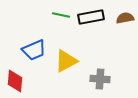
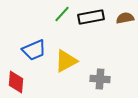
green line: moved 1 px right, 1 px up; rotated 60 degrees counterclockwise
red diamond: moved 1 px right, 1 px down
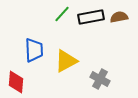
brown semicircle: moved 6 px left, 1 px up
blue trapezoid: rotated 70 degrees counterclockwise
gray cross: rotated 24 degrees clockwise
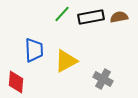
gray cross: moved 3 px right
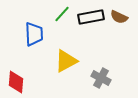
brown semicircle: rotated 144 degrees counterclockwise
blue trapezoid: moved 16 px up
gray cross: moved 2 px left, 1 px up
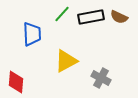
blue trapezoid: moved 2 px left
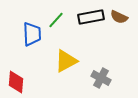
green line: moved 6 px left, 6 px down
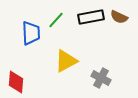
blue trapezoid: moved 1 px left, 1 px up
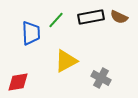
red diamond: moved 2 px right; rotated 75 degrees clockwise
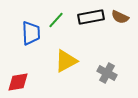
brown semicircle: moved 1 px right
gray cross: moved 6 px right, 5 px up
